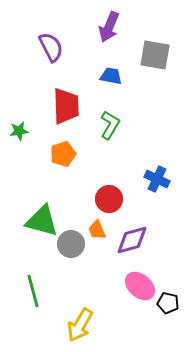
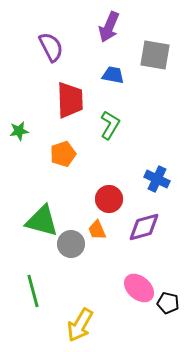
blue trapezoid: moved 2 px right, 1 px up
red trapezoid: moved 4 px right, 6 px up
purple diamond: moved 12 px right, 13 px up
pink ellipse: moved 1 px left, 2 px down
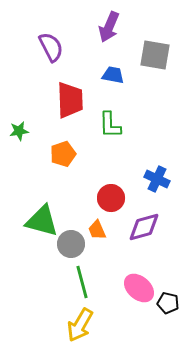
green L-shape: rotated 148 degrees clockwise
red circle: moved 2 px right, 1 px up
green line: moved 49 px right, 9 px up
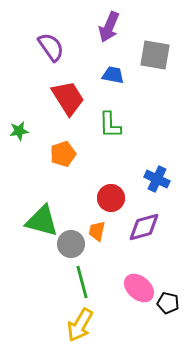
purple semicircle: rotated 8 degrees counterclockwise
red trapezoid: moved 2 px left, 2 px up; rotated 30 degrees counterclockwise
orange trapezoid: moved 1 px down; rotated 35 degrees clockwise
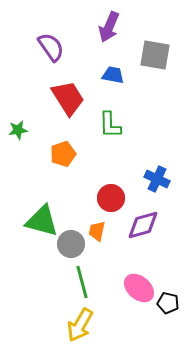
green star: moved 1 px left, 1 px up
purple diamond: moved 1 px left, 2 px up
